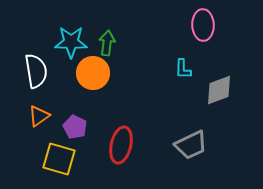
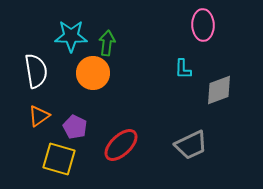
cyan star: moved 6 px up
red ellipse: rotated 33 degrees clockwise
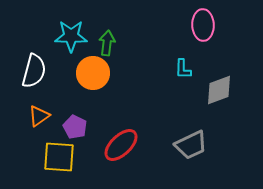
white semicircle: moved 2 px left; rotated 24 degrees clockwise
yellow square: moved 2 px up; rotated 12 degrees counterclockwise
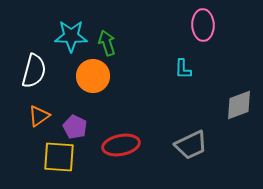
green arrow: rotated 25 degrees counterclockwise
orange circle: moved 3 px down
gray diamond: moved 20 px right, 15 px down
red ellipse: rotated 33 degrees clockwise
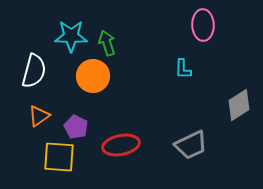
gray diamond: rotated 12 degrees counterclockwise
purple pentagon: moved 1 px right
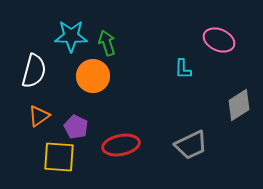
pink ellipse: moved 16 px right, 15 px down; rotated 64 degrees counterclockwise
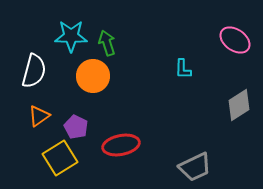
pink ellipse: moved 16 px right; rotated 12 degrees clockwise
gray trapezoid: moved 4 px right, 22 px down
yellow square: moved 1 px right, 1 px down; rotated 36 degrees counterclockwise
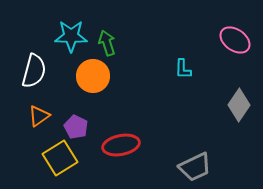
gray diamond: rotated 24 degrees counterclockwise
